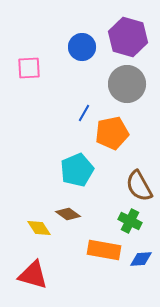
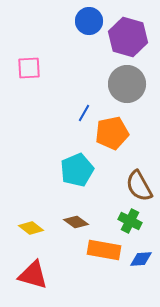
blue circle: moved 7 px right, 26 px up
brown diamond: moved 8 px right, 8 px down
yellow diamond: moved 8 px left; rotated 20 degrees counterclockwise
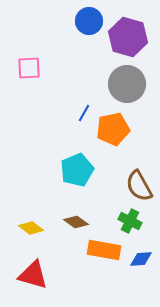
orange pentagon: moved 1 px right, 4 px up
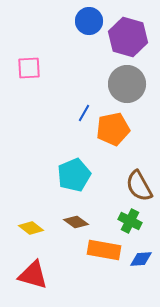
cyan pentagon: moved 3 px left, 5 px down
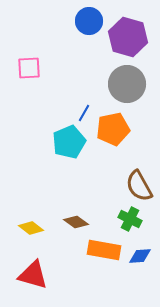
cyan pentagon: moved 5 px left, 33 px up
green cross: moved 2 px up
blue diamond: moved 1 px left, 3 px up
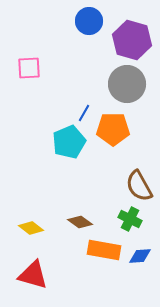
purple hexagon: moved 4 px right, 3 px down
orange pentagon: rotated 12 degrees clockwise
brown diamond: moved 4 px right
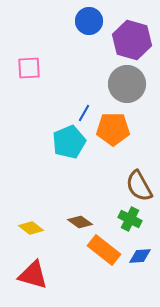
orange rectangle: rotated 28 degrees clockwise
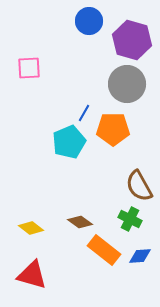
red triangle: moved 1 px left
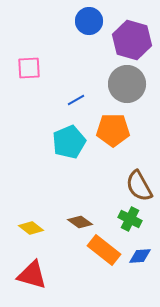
blue line: moved 8 px left, 13 px up; rotated 30 degrees clockwise
orange pentagon: moved 1 px down
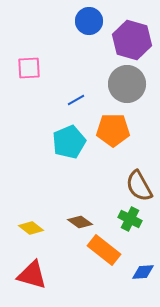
blue diamond: moved 3 px right, 16 px down
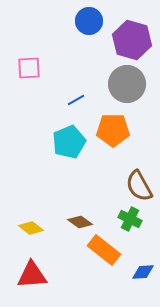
red triangle: rotated 20 degrees counterclockwise
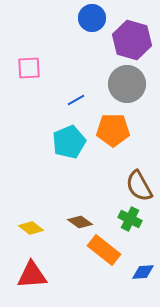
blue circle: moved 3 px right, 3 px up
